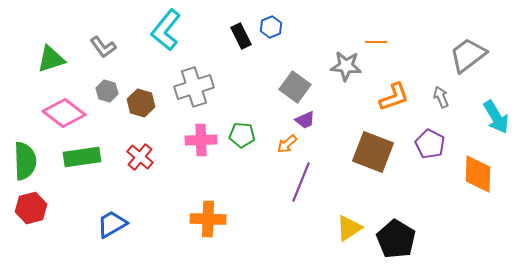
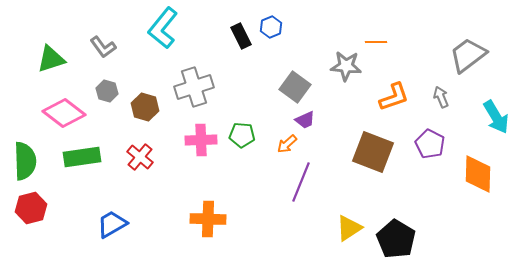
cyan L-shape: moved 3 px left, 2 px up
brown hexagon: moved 4 px right, 4 px down
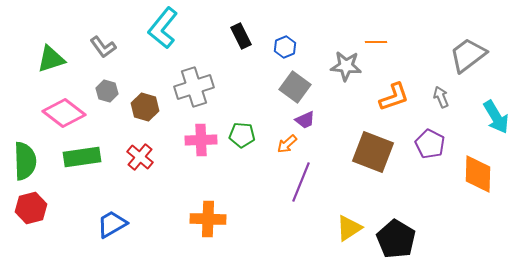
blue hexagon: moved 14 px right, 20 px down
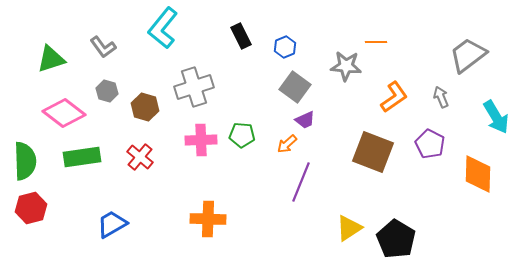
orange L-shape: rotated 16 degrees counterclockwise
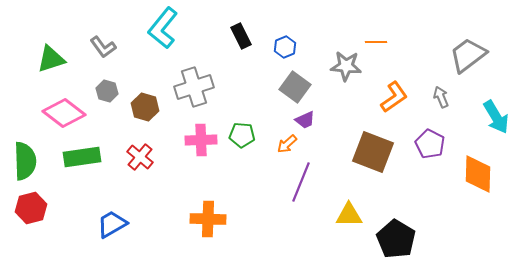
yellow triangle: moved 13 px up; rotated 32 degrees clockwise
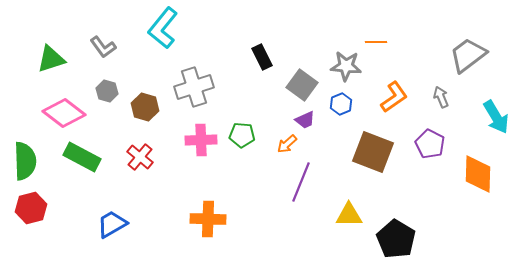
black rectangle: moved 21 px right, 21 px down
blue hexagon: moved 56 px right, 57 px down
gray square: moved 7 px right, 2 px up
green rectangle: rotated 36 degrees clockwise
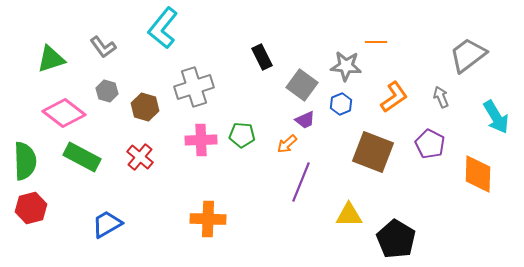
blue trapezoid: moved 5 px left
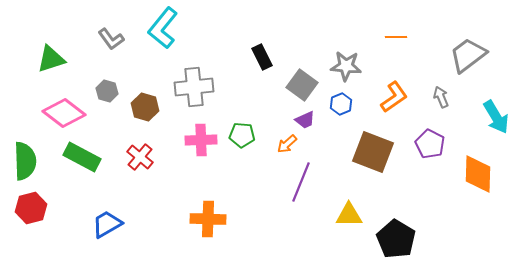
orange line: moved 20 px right, 5 px up
gray L-shape: moved 8 px right, 8 px up
gray cross: rotated 12 degrees clockwise
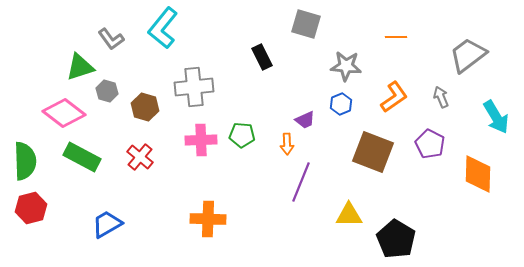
green triangle: moved 29 px right, 8 px down
gray square: moved 4 px right, 61 px up; rotated 20 degrees counterclockwise
orange arrow: rotated 50 degrees counterclockwise
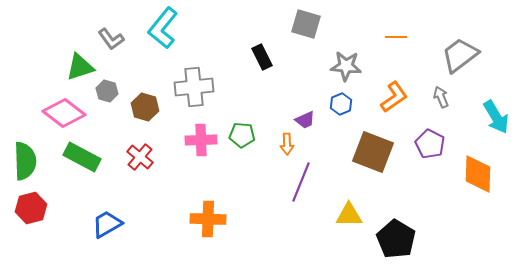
gray trapezoid: moved 8 px left
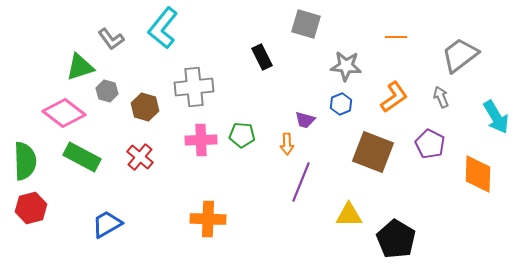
purple trapezoid: rotated 40 degrees clockwise
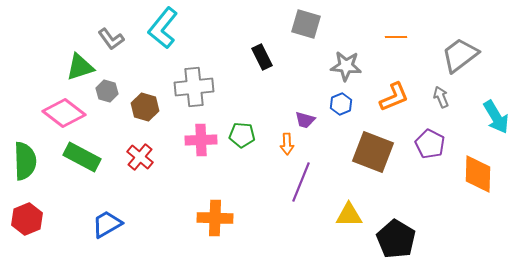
orange L-shape: rotated 12 degrees clockwise
red hexagon: moved 4 px left, 11 px down; rotated 8 degrees counterclockwise
orange cross: moved 7 px right, 1 px up
